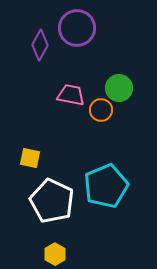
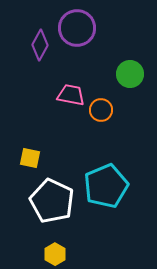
green circle: moved 11 px right, 14 px up
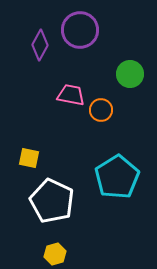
purple circle: moved 3 px right, 2 px down
yellow square: moved 1 px left
cyan pentagon: moved 11 px right, 9 px up; rotated 9 degrees counterclockwise
yellow hexagon: rotated 15 degrees clockwise
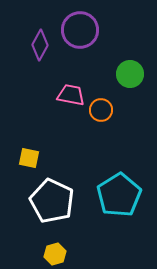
cyan pentagon: moved 2 px right, 18 px down
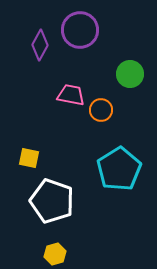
cyan pentagon: moved 26 px up
white pentagon: rotated 6 degrees counterclockwise
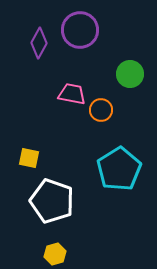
purple diamond: moved 1 px left, 2 px up
pink trapezoid: moved 1 px right, 1 px up
